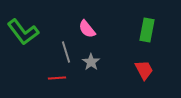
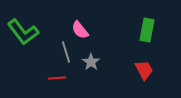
pink semicircle: moved 7 px left, 1 px down
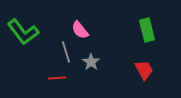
green rectangle: rotated 25 degrees counterclockwise
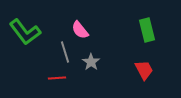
green L-shape: moved 2 px right
gray line: moved 1 px left
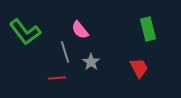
green rectangle: moved 1 px right, 1 px up
red trapezoid: moved 5 px left, 2 px up
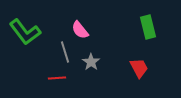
green rectangle: moved 2 px up
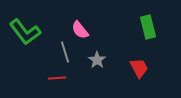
gray star: moved 6 px right, 2 px up
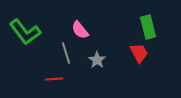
gray line: moved 1 px right, 1 px down
red trapezoid: moved 15 px up
red line: moved 3 px left, 1 px down
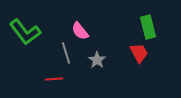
pink semicircle: moved 1 px down
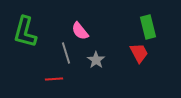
green L-shape: rotated 52 degrees clockwise
gray star: moved 1 px left
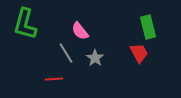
green L-shape: moved 8 px up
gray line: rotated 15 degrees counterclockwise
gray star: moved 1 px left, 2 px up
